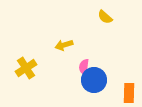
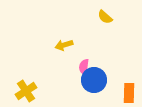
yellow cross: moved 23 px down
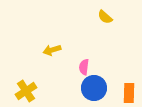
yellow arrow: moved 12 px left, 5 px down
blue circle: moved 8 px down
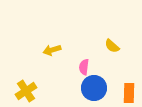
yellow semicircle: moved 7 px right, 29 px down
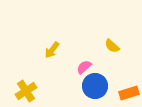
yellow arrow: rotated 36 degrees counterclockwise
pink semicircle: rotated 42 degrees clockwise
blue circle: moved 1 px right, 2 px up
orange rectangle: rotated 72 degrees clockwise
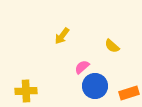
yellow arrow: moved 10 px right, 14 px up
pink semicircle: moved 2 px left
yellow cross: rotated 30 degrees clockwise
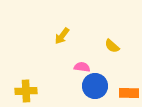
pink semicircle: rotated 49 degrees clockwise
orange rectangle: rotated 18 degrees clockwise
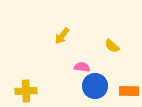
orange rectangle: moved 2 px up
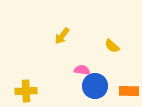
pink semicircle: moved 3 px down
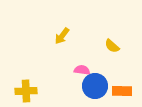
orange rectangle: moved 7 px left
